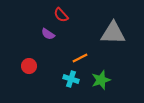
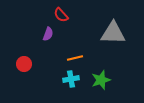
purple semicircle: rotated 104 degrees counterclockwise
orange line: moved 5 px left; rotated 14 degrees clockwise
red circle: moved 5 px left, 2 px up
cyan cross: rotated 28 degrees counterclockwise
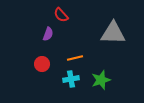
red circle: moved 18 px right
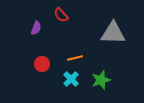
purple semicircle: moved 12 px left, 6 px up
cyan cross: rotated 35 degrees counterclockwise
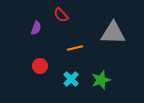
orange line: moved 10 px up
red circle: moved 2 px left, 2 px down
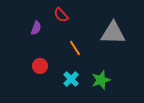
orange line: rotated 70 degrees clockwise
